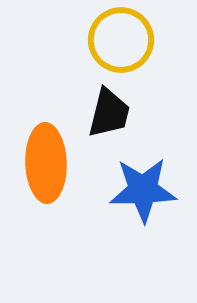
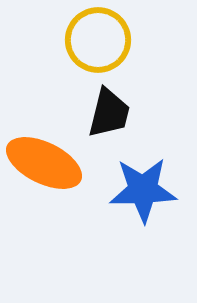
yellow circle: moved 23 px left
orange ellipse: moved 2 px left; rotated 62 degrees counterclockwise
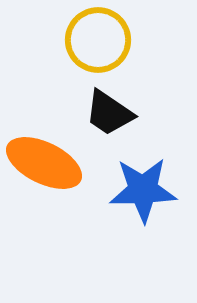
black trapezoid: rotated 110 degrees clockwise
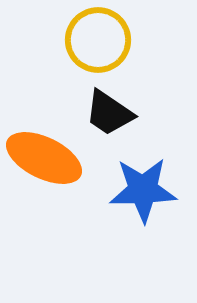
orange ellipse: moved 5 px up
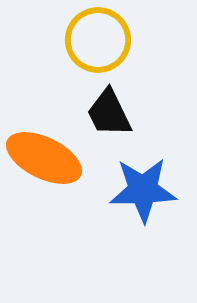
black trapezoid: rotated 30 degrees clockwise
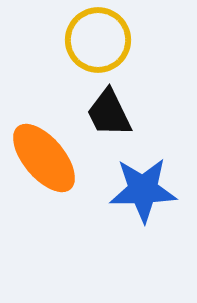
orange ellipse: rotated 24 degrees clockwise
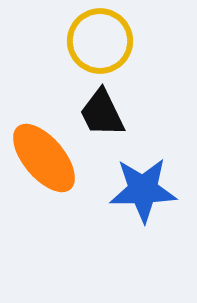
yellow circle: moved 2 px right, 1 px down
black trapezoid: moved 7 px left
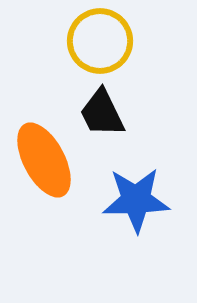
orange ellipse: moved 2 px down; rotated 12 degrees clockwise
blue star: moved 7 px left, 10 px down
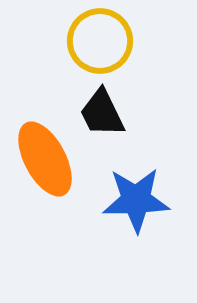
orange ellipse: moved 1 px right, 1 px up
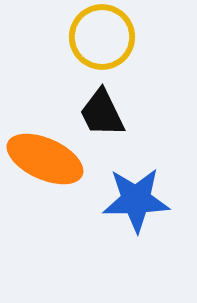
yellow circle: moved 2 px right, 4 px up
orange ellipse: rotated 38 degrees counterclockwise
